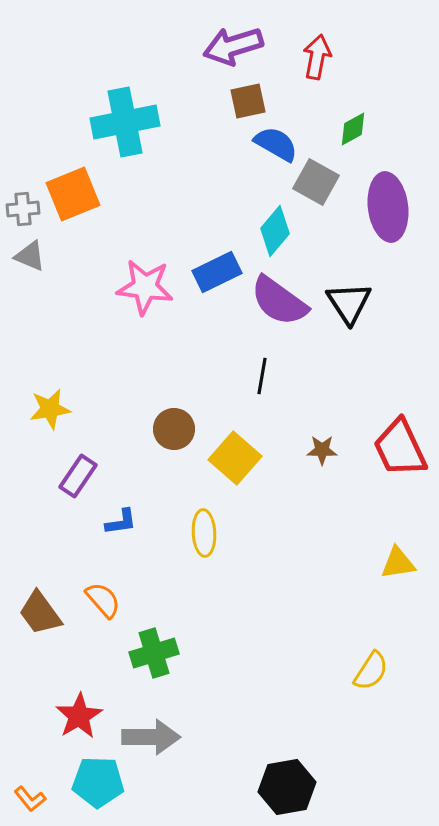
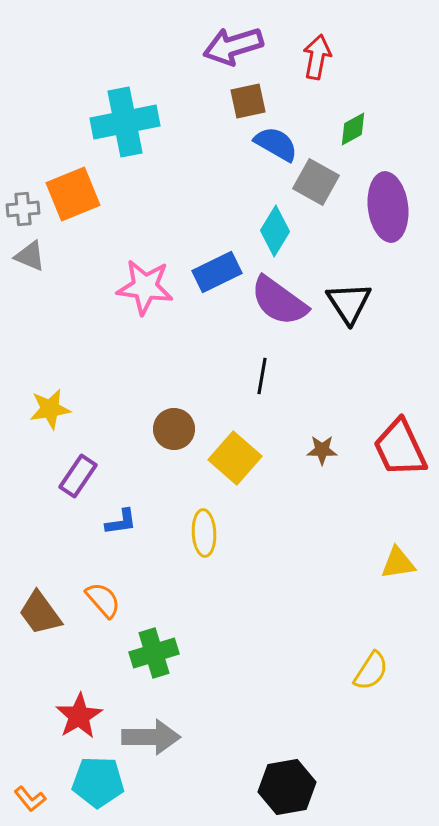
cyan diamond: rotated 9 degrees counterclockwise
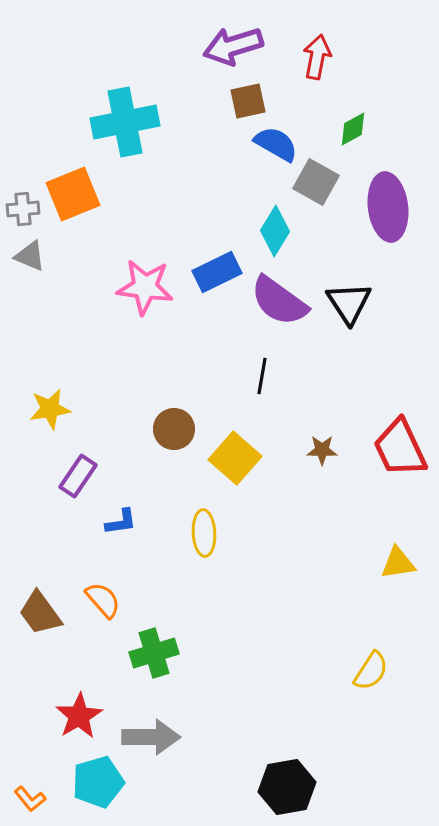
cyan pentagon: rotated 18 degrees counterclockwise
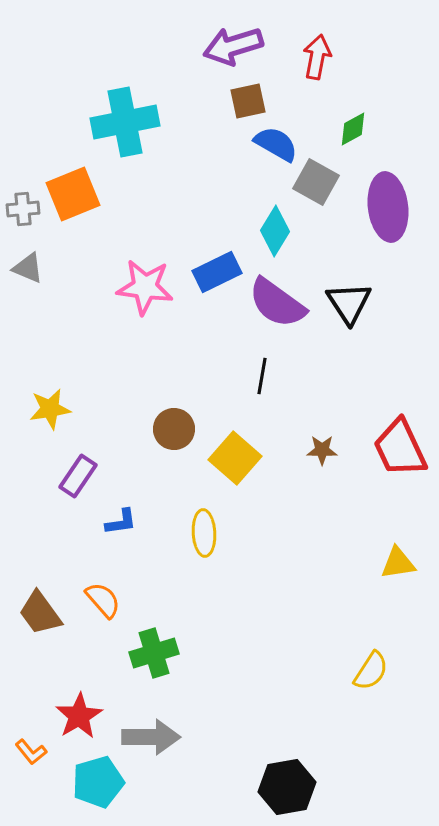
gray triangle: moved 2 px left, 12 px down
purple semicircle: moved 2 px left, 2 px down
orange L-shape: moved 1 px right, 47 px up
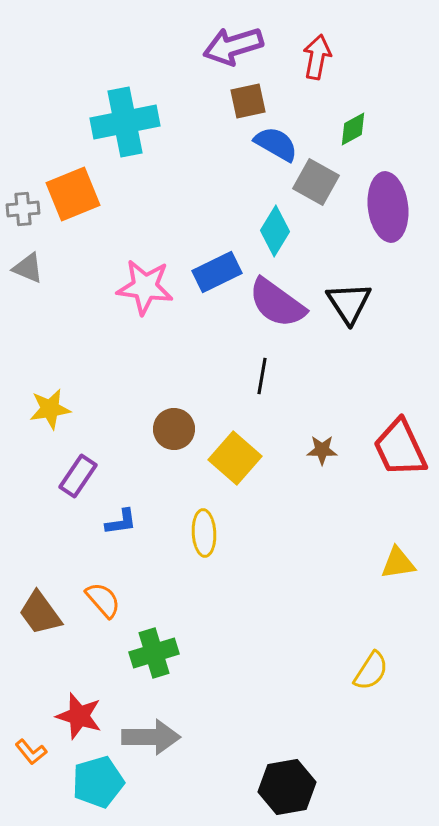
red star: rotated 24 degrees counterclockwise
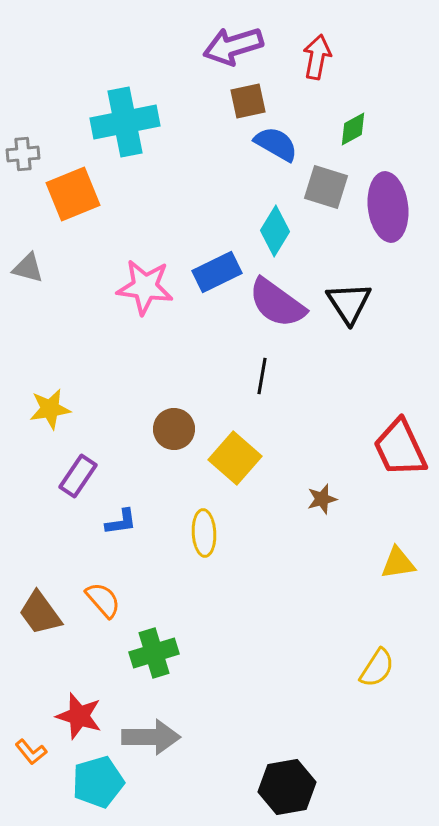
gray square: moved 10 px right, 5 px down; rotated 12 degrees counterclockwise
gray cross: moved 55 px up
gray triangle: rotated 8 degrees counterclockwise
brown star: moved 49 px down; rotated 16 degrees counterclockwise
yellow semicircle: moved 6 px right, 3 px up
